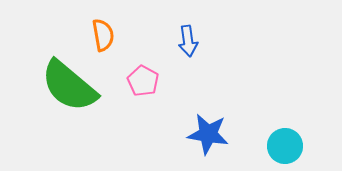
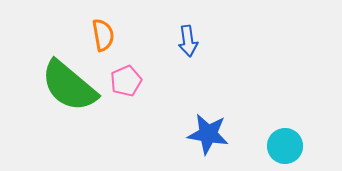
pink pentagon: moved 17 px left; rotated 20 degrees clockwise
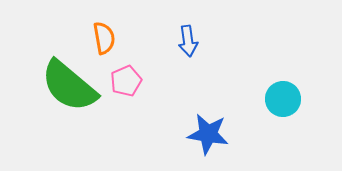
orange semicircle: moved 1 px right, 3 px down
cyan circle: moved 2 px left, 47 px up
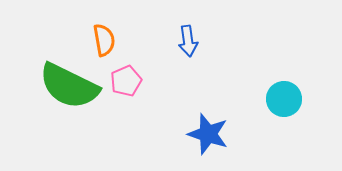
orange semicircle: moved 2 px down
green semicircle: rotated 14 degrees counterclockwise
cyan circle: moved 1 px right
blue star: rotated 9 degrees clockwise
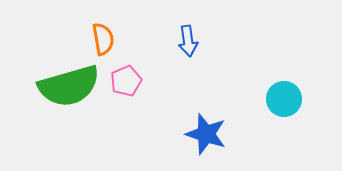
orange semicircle: moved 1 px left, 1 px up
green semicircle: rotated 42 degrees counterclockwise
blue star: moved 2 px left
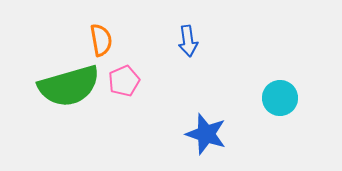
orange semicircle: moved 2 px left, 1 px down
pink pentagon: moved 2 px left
cyan circle: moved 4 px left, 1 px up
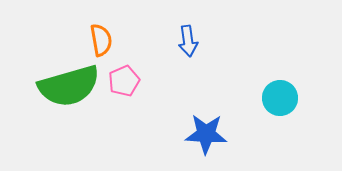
blue star: rotated 15 degrees counterclockwise
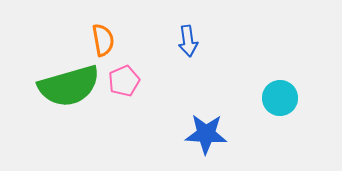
orange semicircle: moved 2 px right
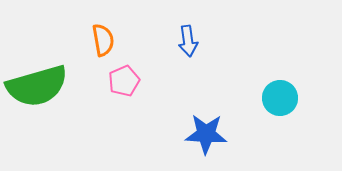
green semicircle: moved 32 px left
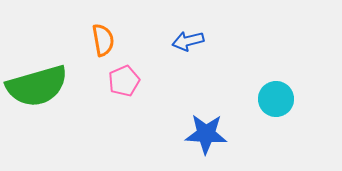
blue arrow: rotated 84 degrees clockwise
cyan circle: moved 4 px left, 1 px down
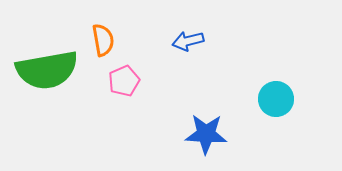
green semicircle: moved 10 px right, 16 px up; rotated 6 degrees clockwise
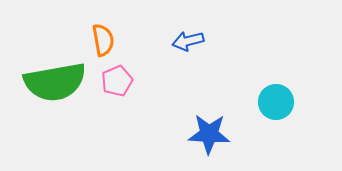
green semicircle: moved 8 px right, 12 px down
pink pentagon: moved 7 px left
cyan circle: moved 3 px down
blue star: moved 3 px right
